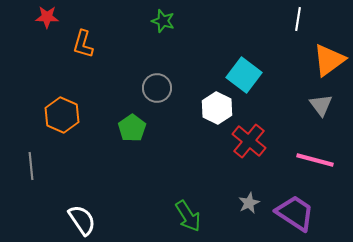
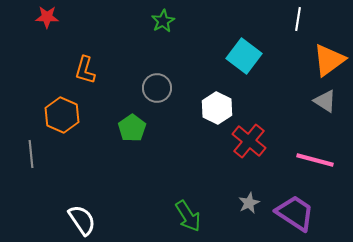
green star: rotated 25 degrees clockwise
orange L-shape: moved 2 px right, 26 px down
cyan square: moved 19 px up
gray triangle: moved 4 px right, 4 px up; rotated 20 degrees counterclockwise
gray line: moved 12 px up
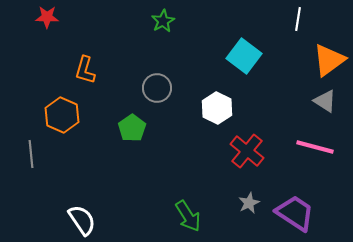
red cross: moved 2 px left, 10 px down
pink line: moved 13 px up
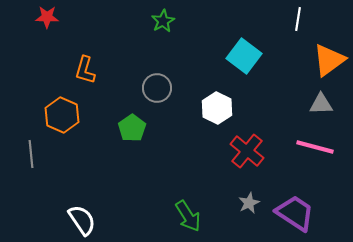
gray triangle: moved 4 px left, 3 px down; rotated 35 degrees counterclockwise
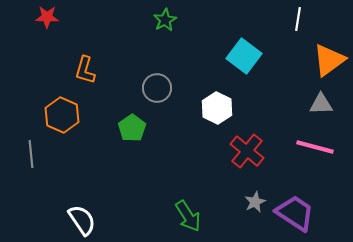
green star: moved 2 px right, 1 px up
gray star: moved 6 px right, 1 px up
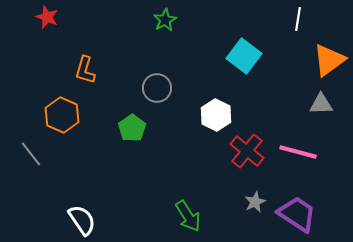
red star: rotated 20 degrees clockwise
white hexagon: moved 1 px left, 7 px down
pink line: moved 17 px left, 5 px down
gray line: rotated 32 degrees counterclockwise
purple trapezoid: moved 2 px right, 1 px down
